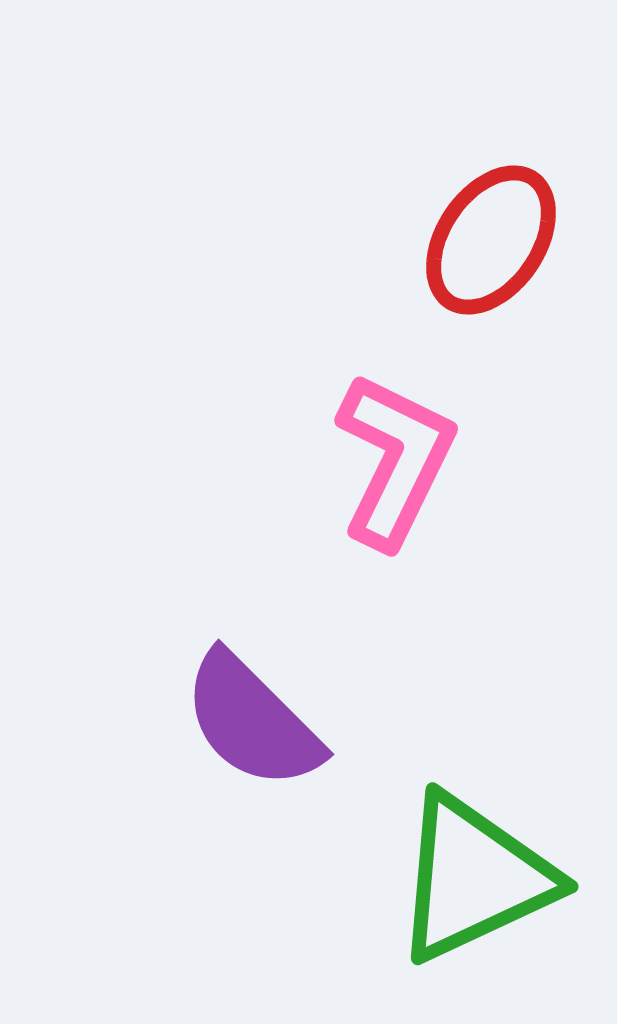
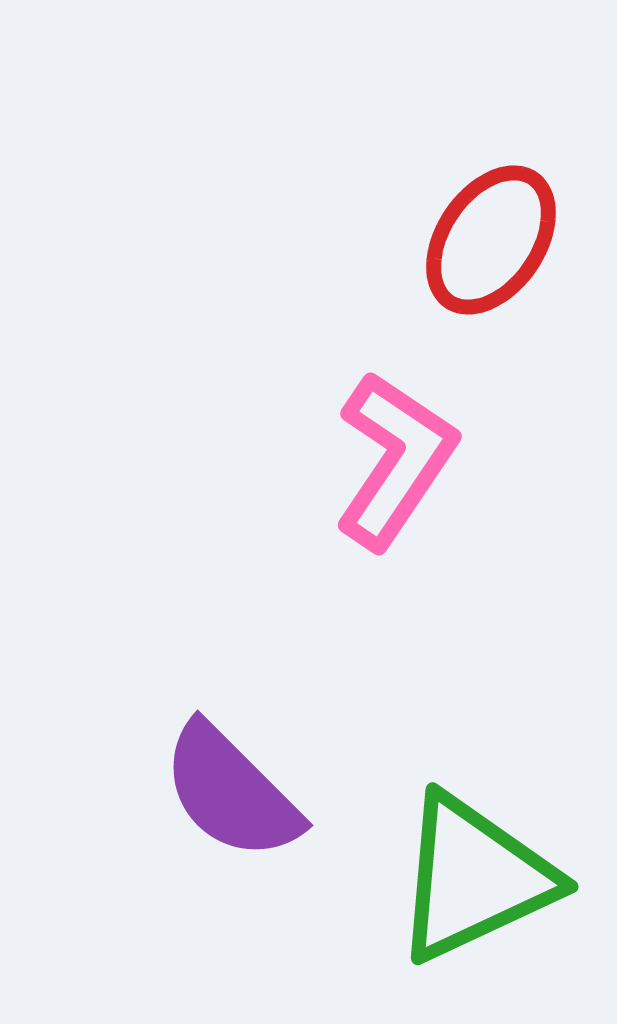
pink L-shape: rotated 8 degrees clockwise
purple semicircle: moved 21 px left, 71 px down
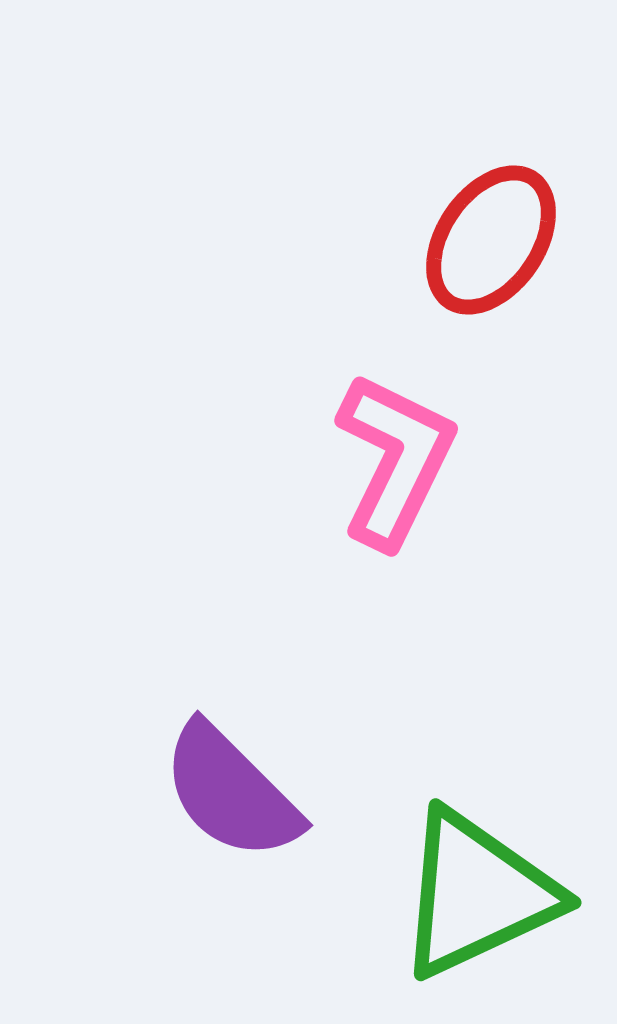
pink L-shape: rotated 8 degrees counterclockwise
green triangle: moved 3 px right, 16 px down
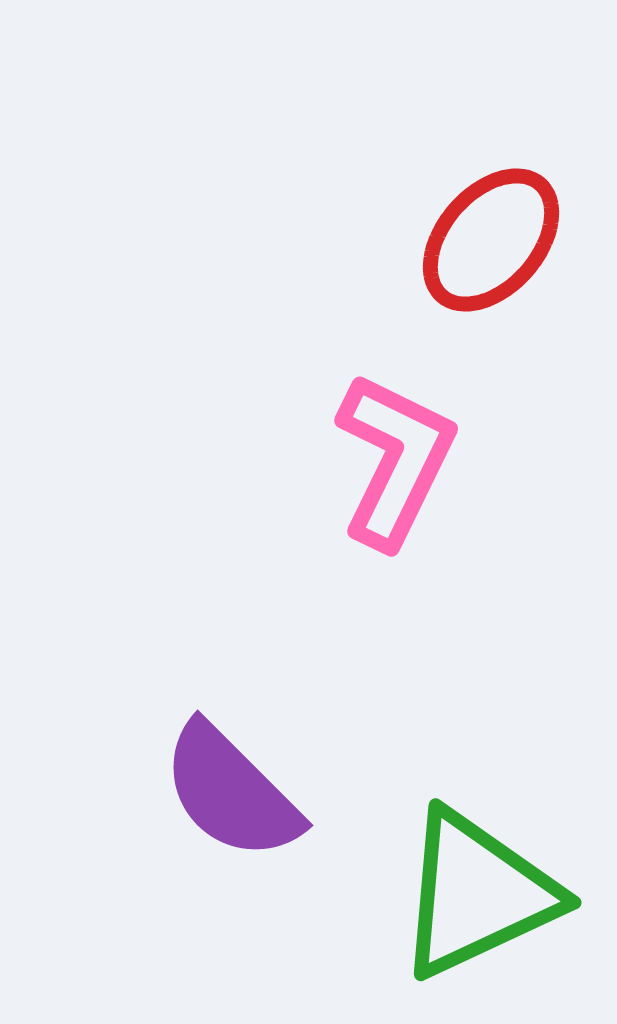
red ellipse: rotated 7 degrees clockwise
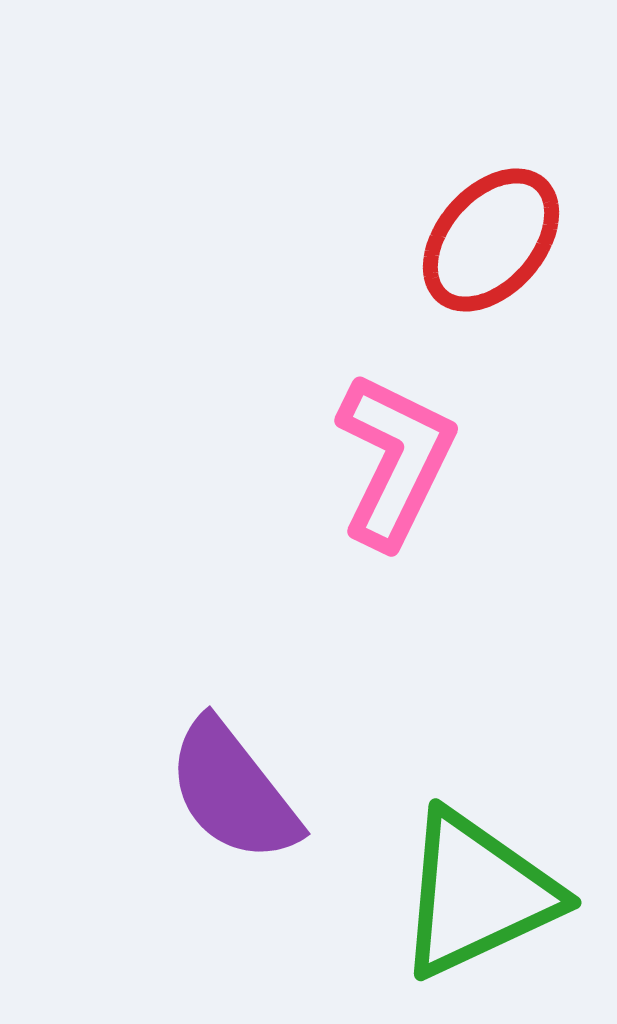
purple semicircle: moved 2 px right, 1 px up; rotated 7 degrees clockwise
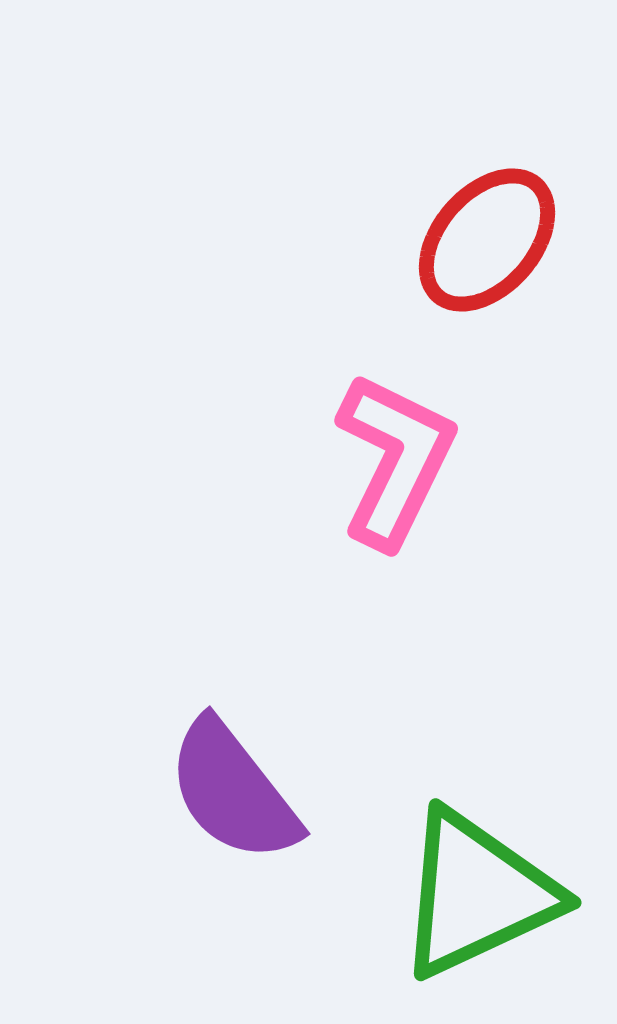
red ellipse: moved 4 px left
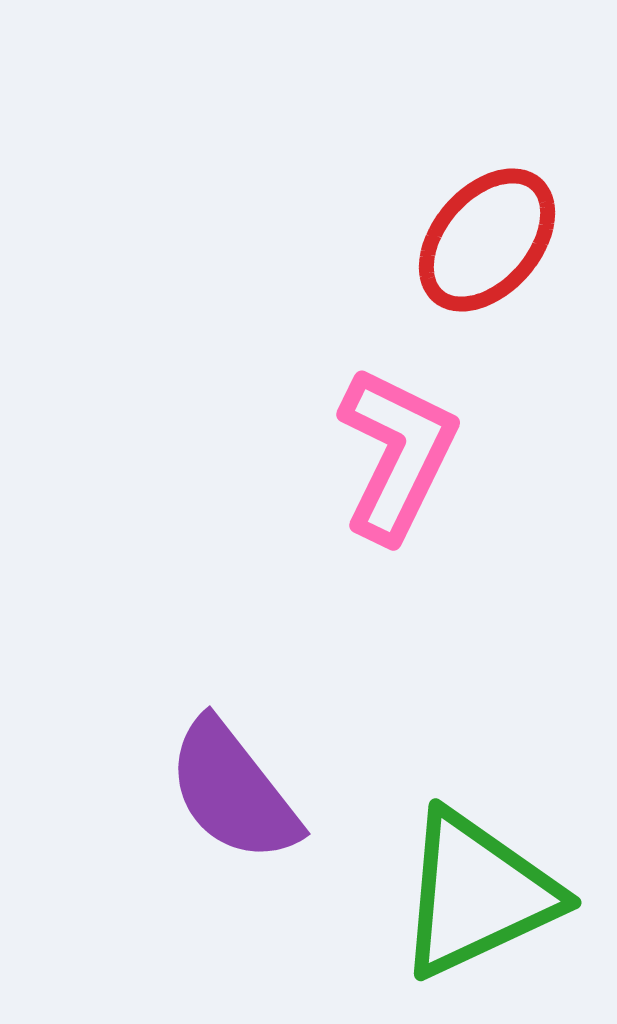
pink L-shape: moved 2 px right, 6 px up
